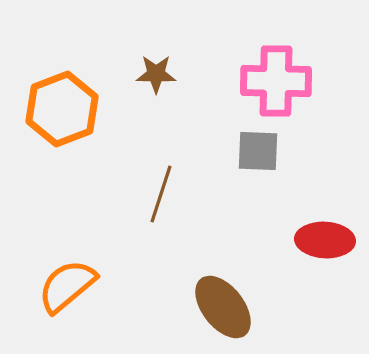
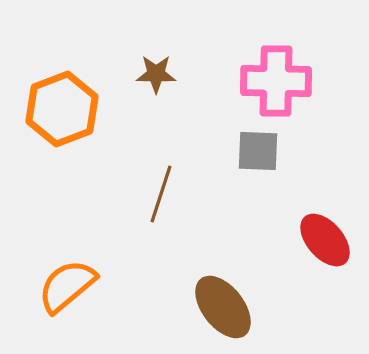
red ellipse: rotated 46 degrees clockwise
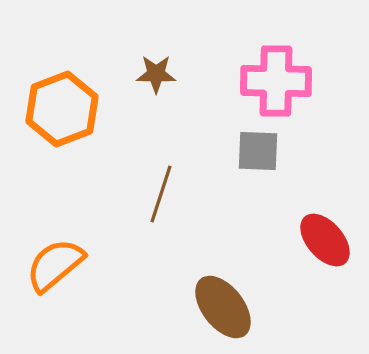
orange semicircle: moved 12 px left, 21 px up
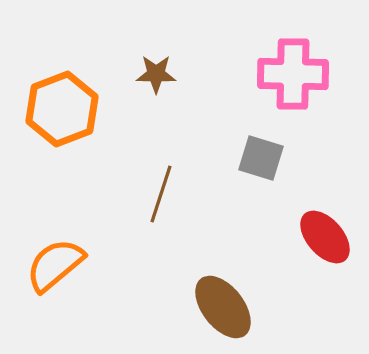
pink cross: moved 17 px right, 7 px up
gray square: moved 3 px right, 7 px down; rotated 15 degrees clockwise
red ellipse: moved 3 px up
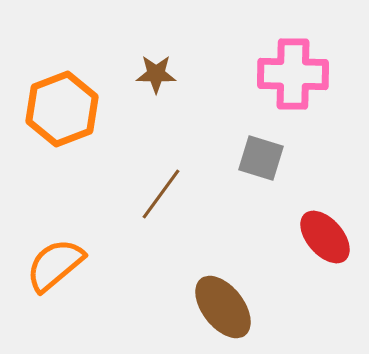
brown line: rotated 18 degrees clockwise
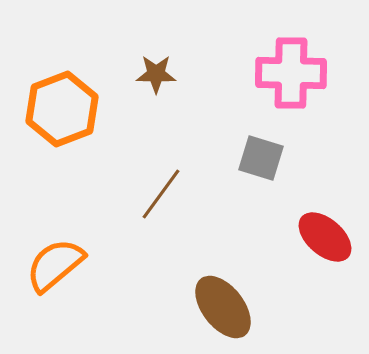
pink cross: moved 2 px left, 1 px up
red ellipse: rotated 8 degrees counterclockwise
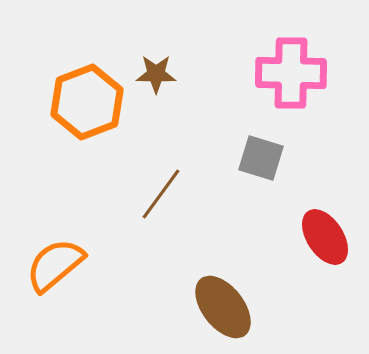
orange hexagon: moved 25 px right, 7 px up
red ellipse: rotated 16 degrees clockwise
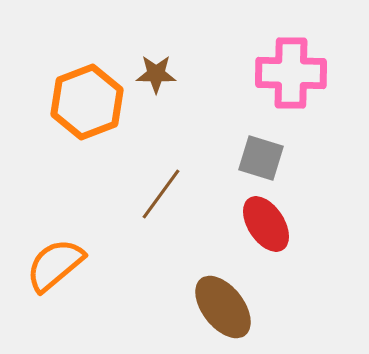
red ellipse: moved 59 px left, 13 px up
